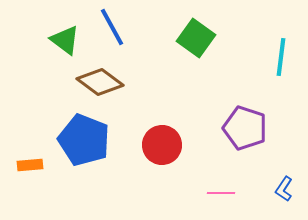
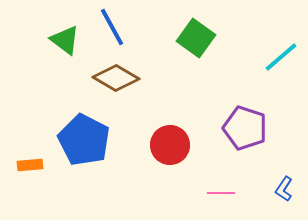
cyan line: rotated 42 degrees clockwise
brown diamond: moved 16 px right, 4 px up; rotated 6 degrees counterclockwise
blue pentagon: rotated 6 degrees clockwise
red circle: moved 8 px right
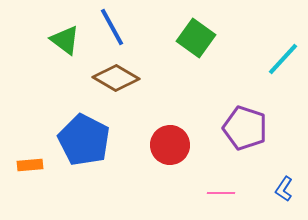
cyan line: moved 2 px right, 2 px down; rotated 6 degrees counterclockwise
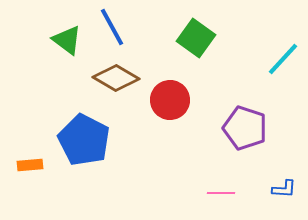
green triangle: moved 2 px right
red circle: moved 45 px up
blue L-shape: rotated 120 degrees counterclockwise
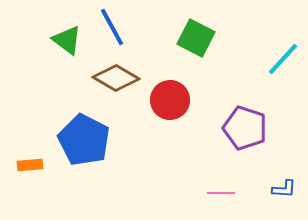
green square: rotated 9 degrees counterclockwise
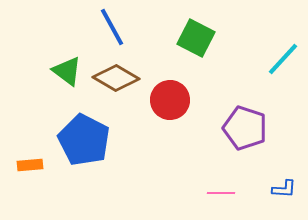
green triangle: moved 31 px down
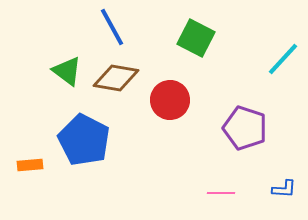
brown diamond: rotated 21 degrees counterclockwise
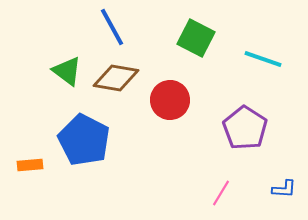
cyan line: moved 20 px left; rotated 66 degrees clockwise
purple pentagon: rotated 15 degrees clockwise
pink line: rotated 60 degrees counterclockwise
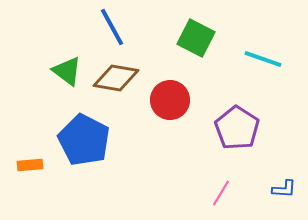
purple pentagon: moved 8 px left
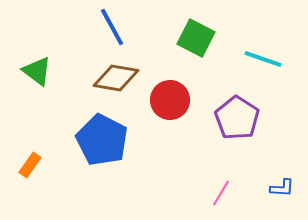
green triangle: moved 30 px left
purple pentagon: moved 10 px up
blue pentagon: moved 18 px right
orange rectangle: rotated 50 degrees counterclockwise
blue L-shape: moved 2 px left, 1 px up
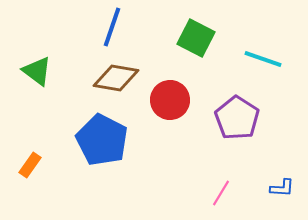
blue line: rotated 48 degrees clockwise
